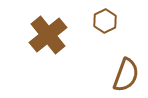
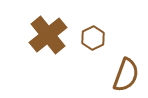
brown hexagon: moved 12 px left, 17 px down
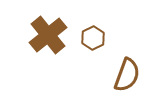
brown semicircle: moved 1 px right
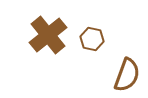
brown hexagon: moved 1 px left, 1 px down; rotated 20 degrees counterclockwise
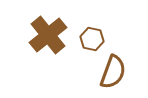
brown semicircle: moved 14 px left, 3 px up
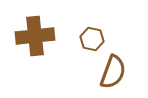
brown cross: moved 13 px left, 1 px down; rotated 33 degrees clockwise
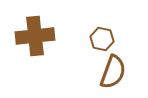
brown hexagon: moved 10 px right
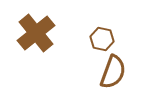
brown cross: moved 1 px right, 3 px up; rotated 33 degrees counterclockwise
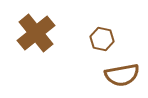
brown semicircle: moved 9 px right, 3 px down; rotated 60 degrees clockwise
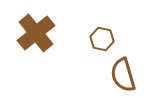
brown semicircle: moved 1 px right; rotated 84 degrees clockwise
